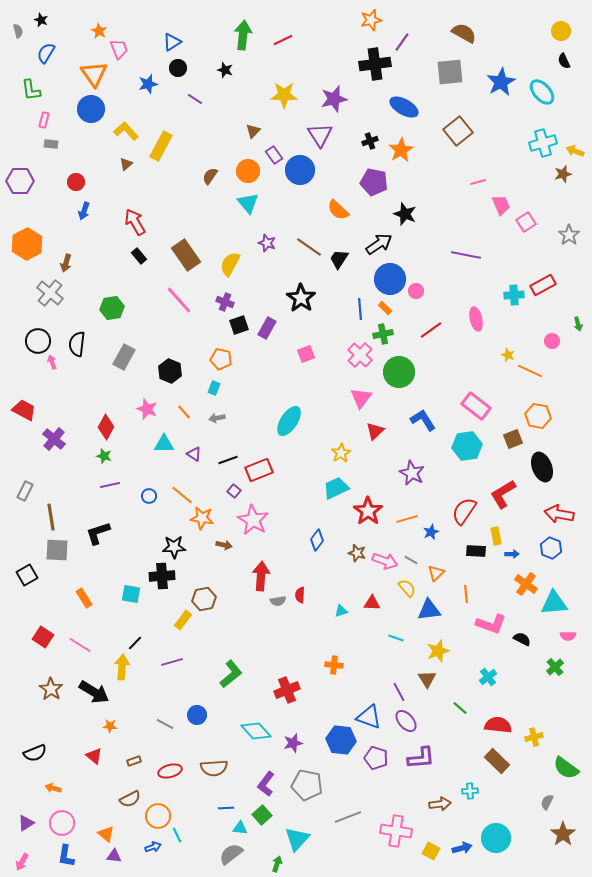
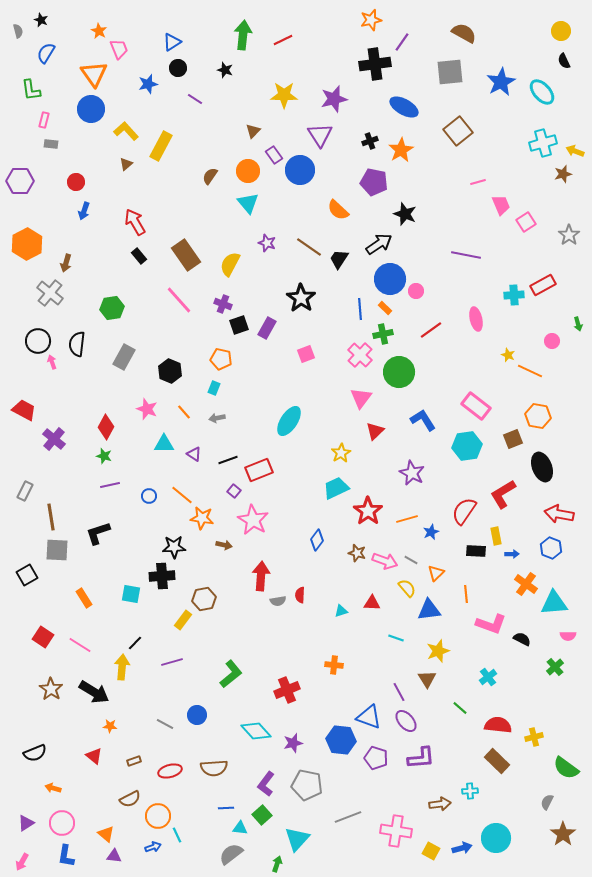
purple cross at (225, 302): moved 2 px left, 2 px down
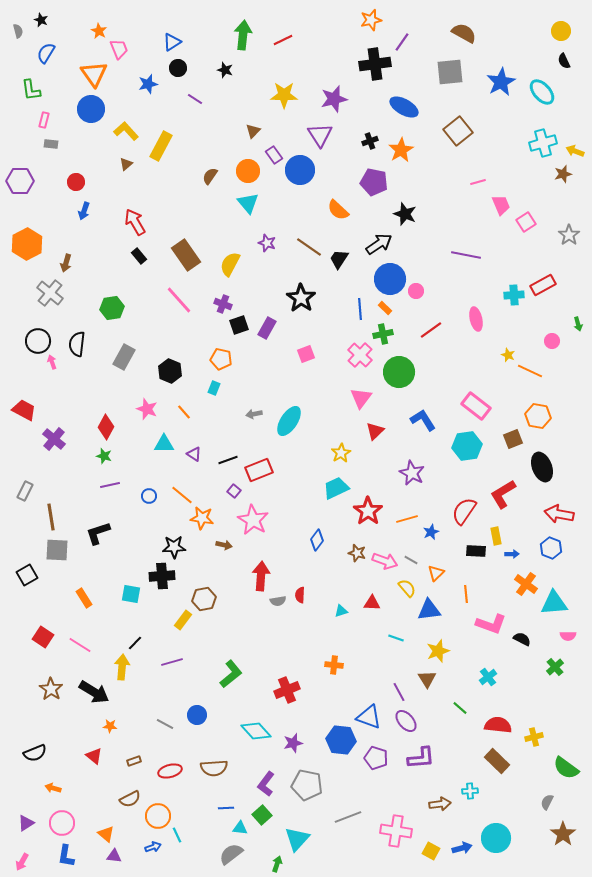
gray arrow at (217, 418): moved 37 px right, 4 px up
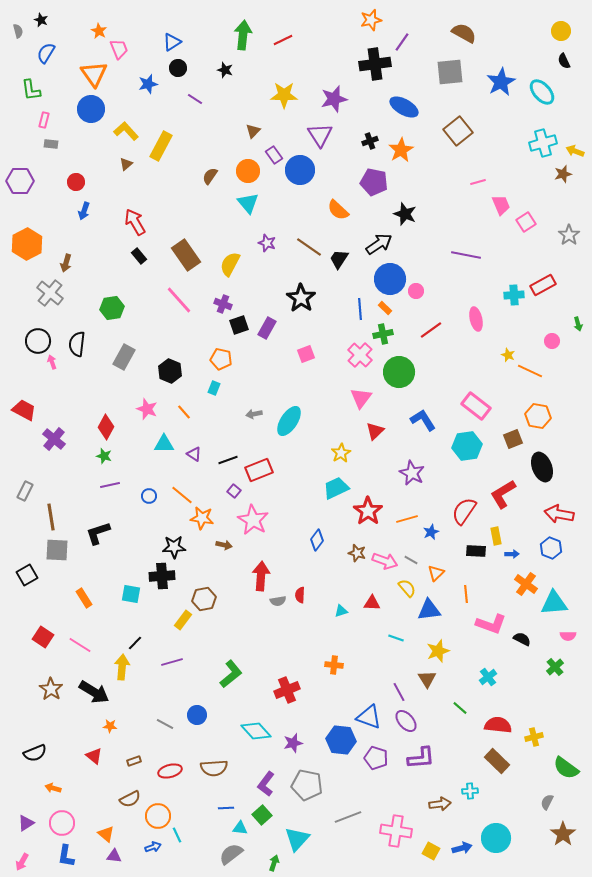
green arrow at (277, 864): moved 3 px left, 1 px up
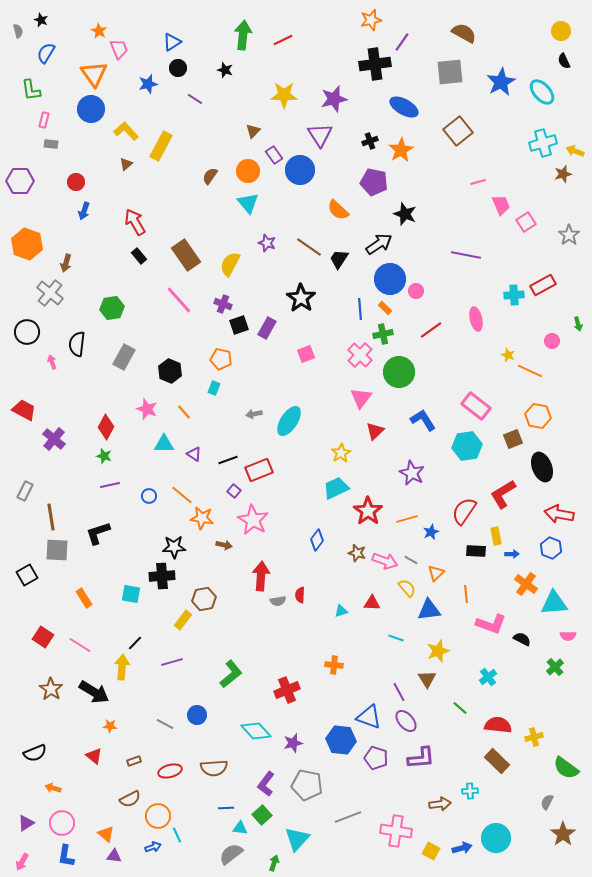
orange hexagon at (27, 244): rotated 12 degrees counterclockwise
black circle at (38, 341): moved 11 px left, 9 px up
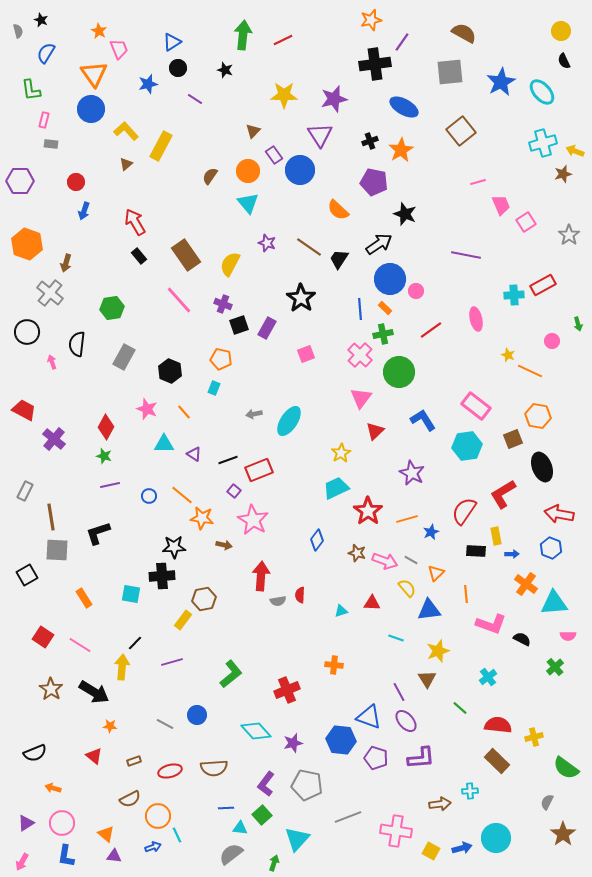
brown square at (458, 131): moved 3 px right
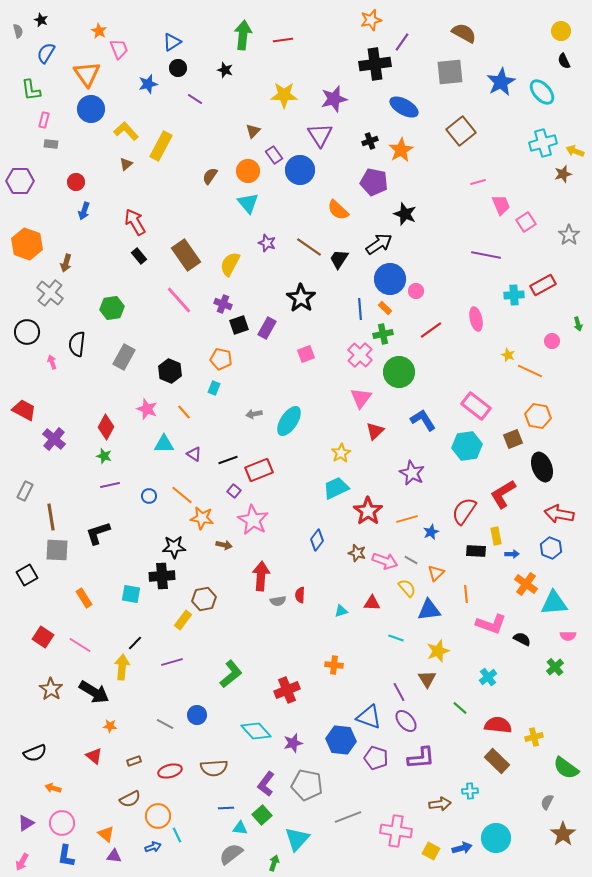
red line at (283, 40): rotated 18 degrees clockwise
orange triangle at (94, 74): moved 7 px left
purple line at (466, 255): moved 20 px right
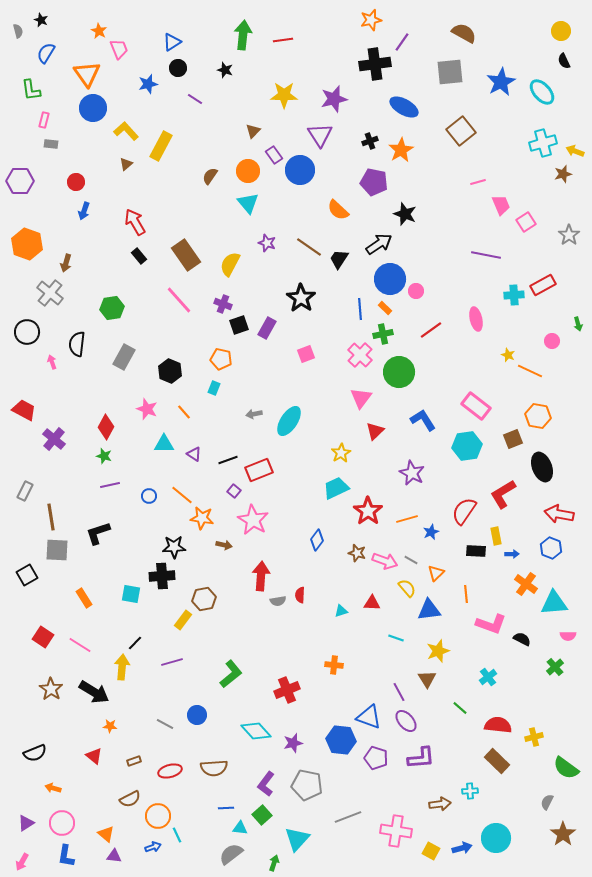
blue circle at (91, 109): moved 2 px right, 1 px up
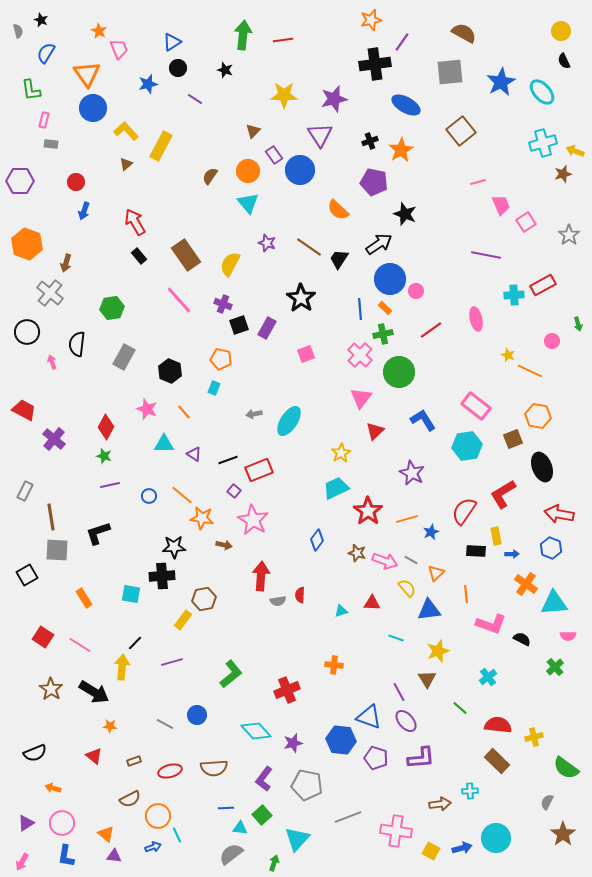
blue ellipse at (404, 107): moved 2 px right, 2 px up
purple L-shape at (266, 784): moved 2 px left, 5 px up
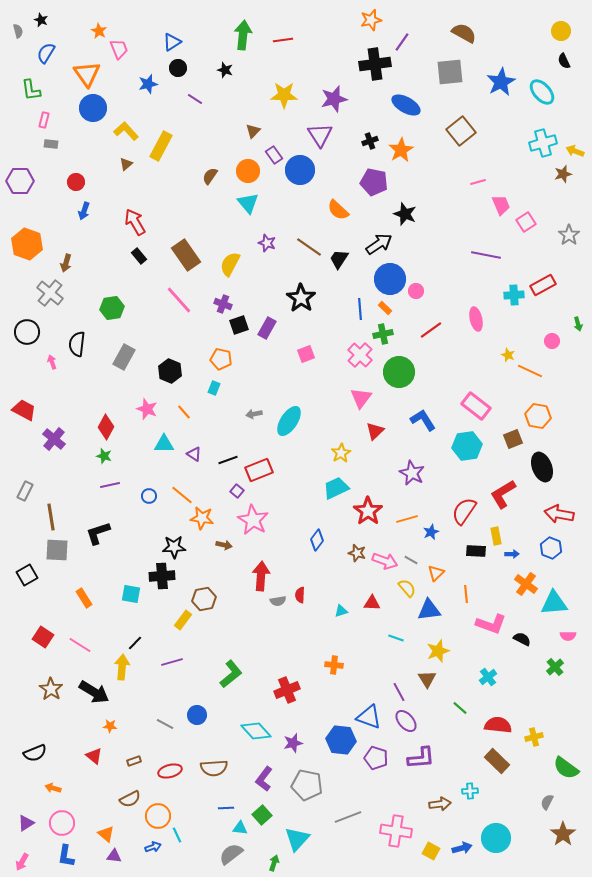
purple square at (234, 491): moved 3 px right
